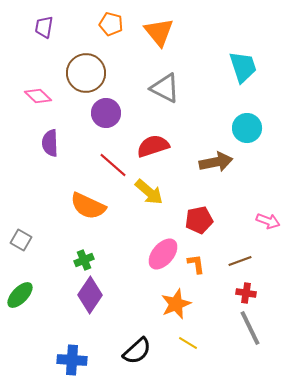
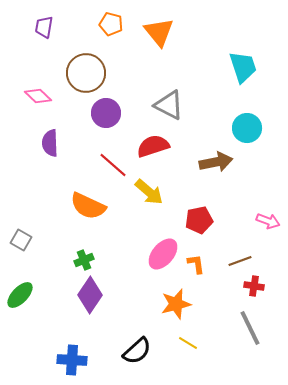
gray triangle: moved 4 px right, 17 px down
red cross: moved 8 px right, 7 px up
orange star: rotated 8 degrees clockwise
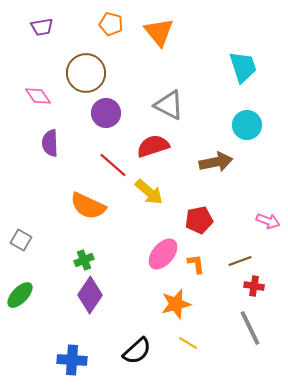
purple trapezoid: moved 2 px left; rotated 110 degrees counterclockwise
pink diamond: rotated 12 degrees clockwise
cyan circle: moved 3 px up
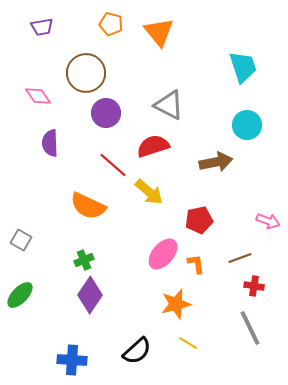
brown line: moved 3 px up
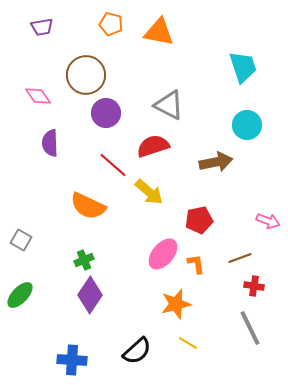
orange triangle: rotated 40 degrees counterclockwise
brown circle: moved 2 px down
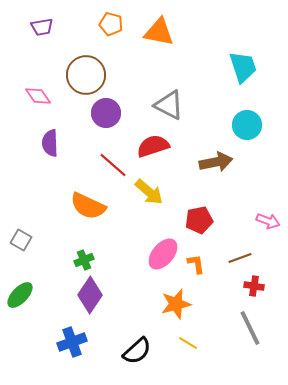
blue cross: moved 18 px up; rotated 24 degrees counterclockwise
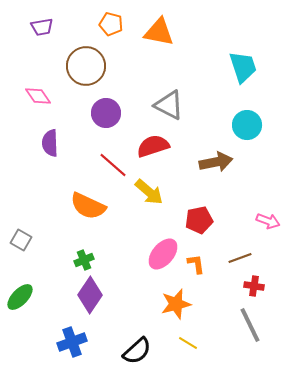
brown circle: moved 9 px up
green ellipse: moved 2 px down
gray line: moved 3 px up
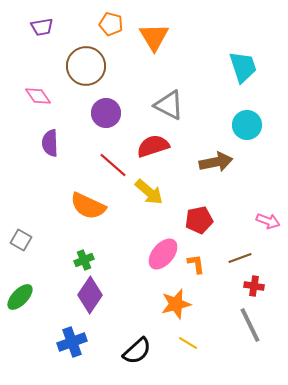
orange triangle: moved 5 px left, 5 px down; rotated 48 degrees clockwise
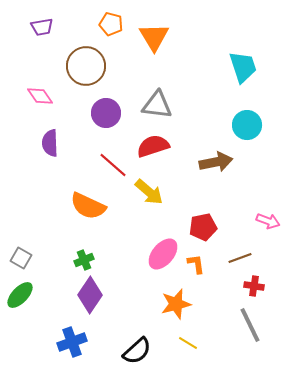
pink diamond: moved 2 px right
gray triangle: moved 12 px left; rotated 20 degrees counterclockwise
red pentagon: moved 4 px right, 7 px down
gray square: moved 18 px down
green ellipse: moved 2 px up
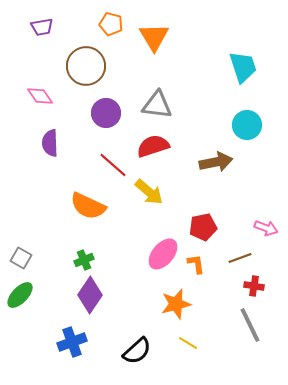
pink arrow: moved 2 px left, 7 px down
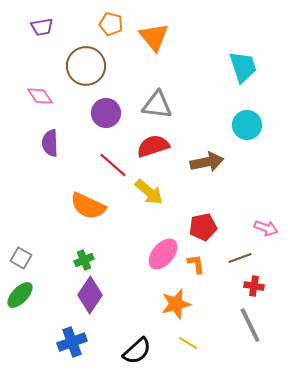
orange triangle: rotated 8 degrees counterclockwise
brown arrow: moved 9 px left
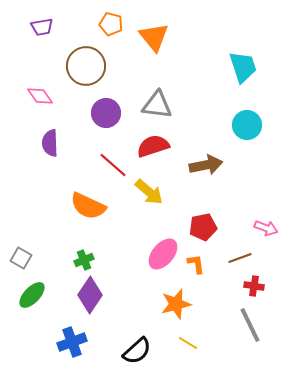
brown arrow: moved 1 px left, 3 px down
green ellipse: moved 12 px right
